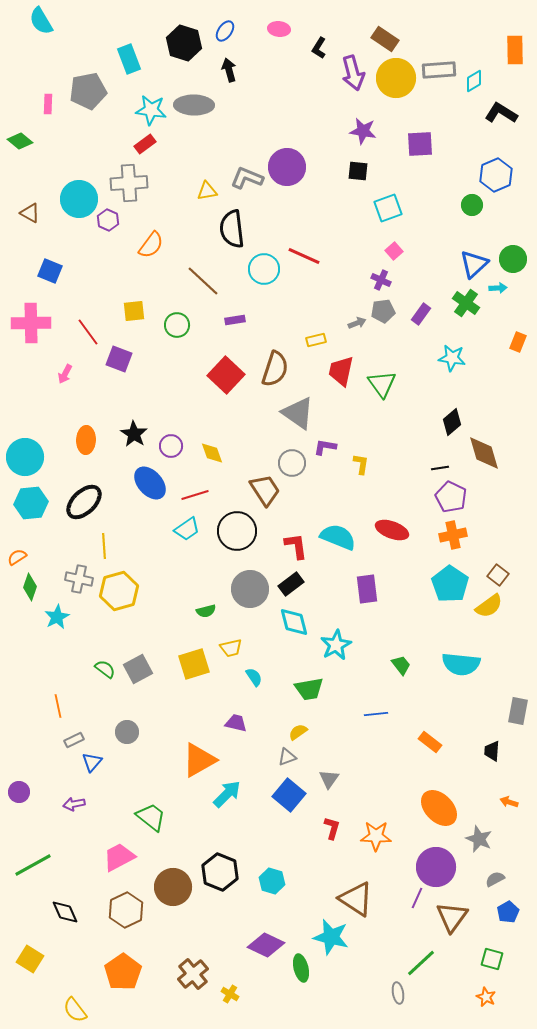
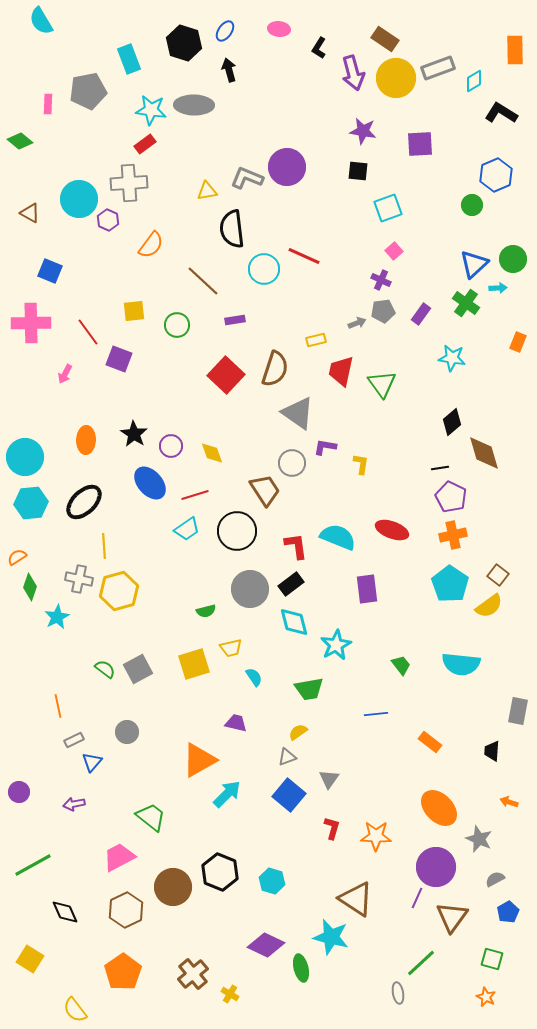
gray rectangle at (439, 70): moved 1 px left, 2 px up; rotated 16 degrees counterclockwise
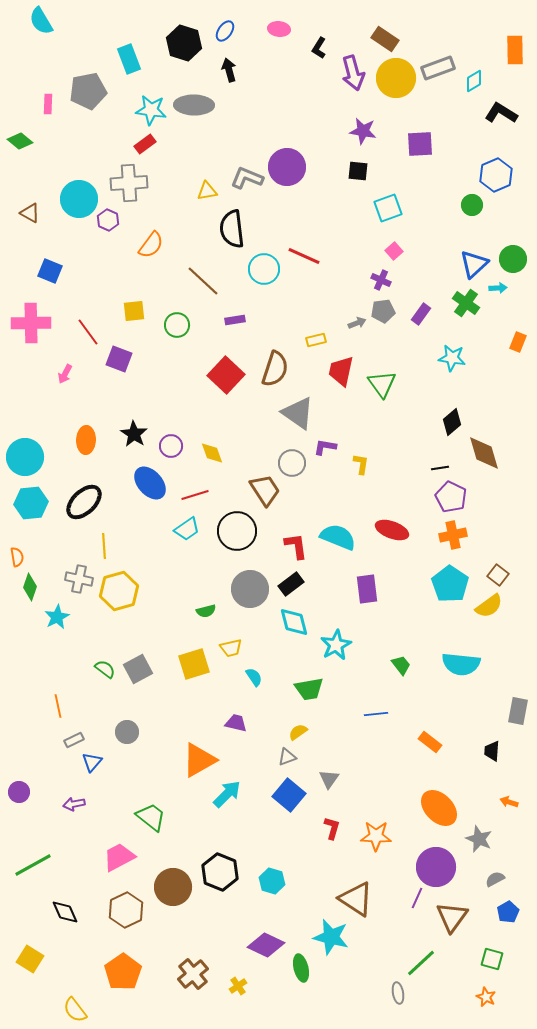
orange semicircle at (17, 557): rotated 114 degrees clockwise
yellow cross at (230, 994): moved 8 px right, 8 px up; rotated 24 degrees clockwise
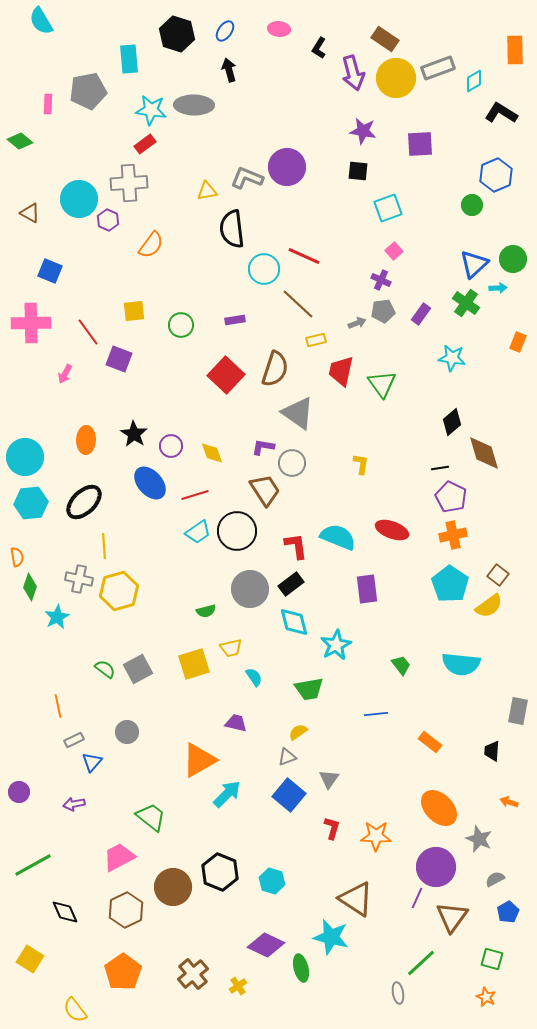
black hexagon at (184, 43): moved 7 px left, 9 px up
cyan rectangle at (129, 59): rotated 16 degrees clockwise
brown line at (203, 281): moved 95 px right, 23 px down
green circle at (177, 325): moved 4 px right
purple L-shape at (325, 447): moved 62 px left
cyan trapezoid at (187, 529): moved 11 px right, 3 px down
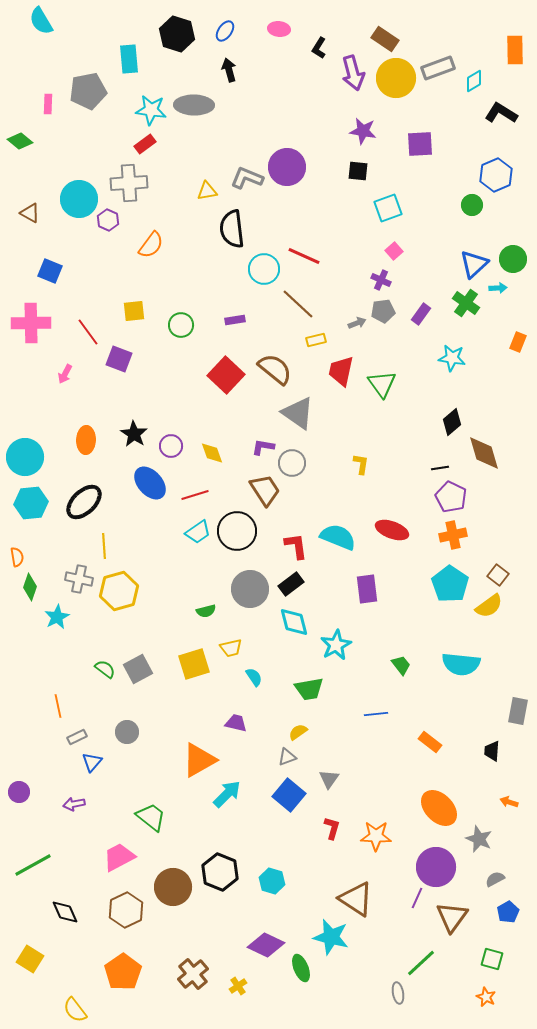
brown semicircle at (275, 369): rotated 69 degrees counterclockwise
gray rectangle at (74, 740): moved 3 px right, 3 px up
green ellipse at (301, 968): rotated 8 degrees counterclockwise
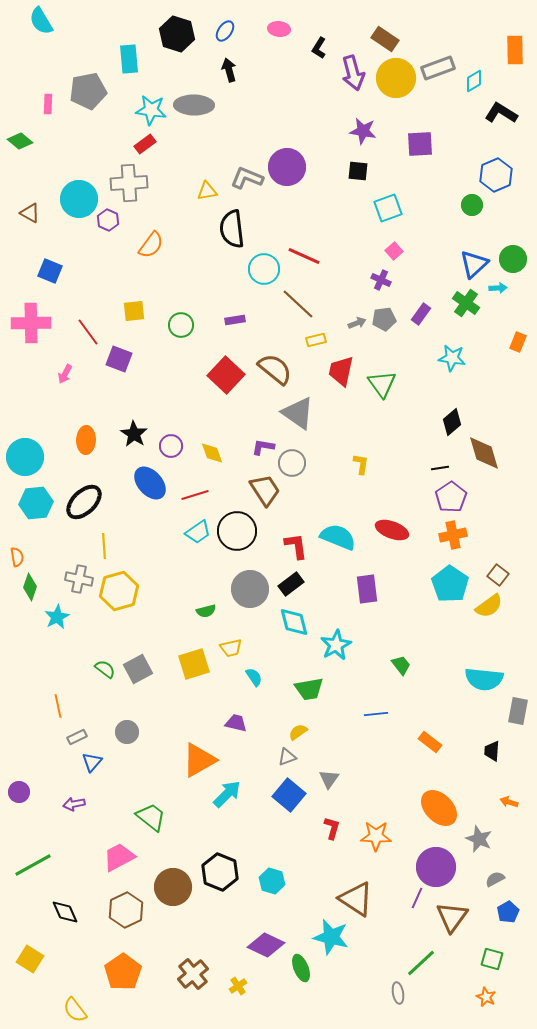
gray pentagon at (383, 311): moved 1 px right, 8 px down
purple pentagon at (451, 497): rotated 12 degrees clockwise
cyan hexagon at (31, 503): moved 5 px right
cyan semicircle at (461, 664): moved 23 px right, 15 px down
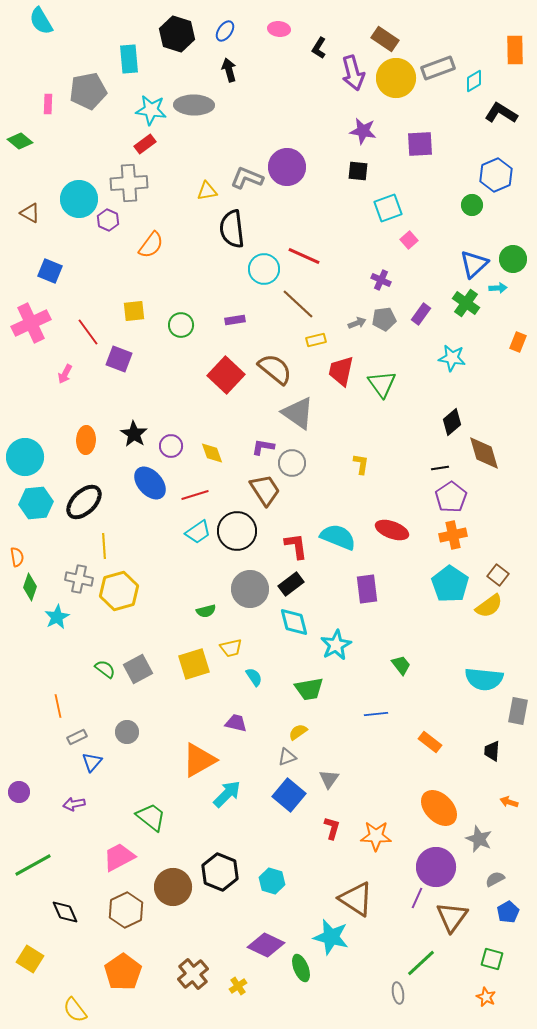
pink square at (394, 251): moved 15 px right, 11 px up
pink cross at (31, 323): rotated 24 degrees counterclockwise
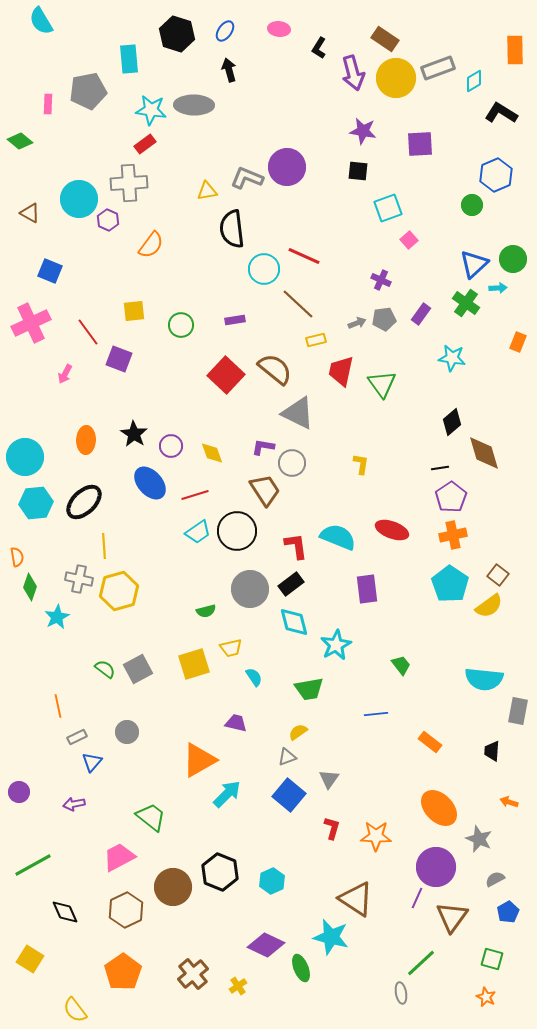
gray triangle at (298, 413): rotated 9 degrees counterclockwise
cyan hexagon at (272, 881): rotated 20 degrees clockwise
gray ellipse at (398, 993): moved 3 px right
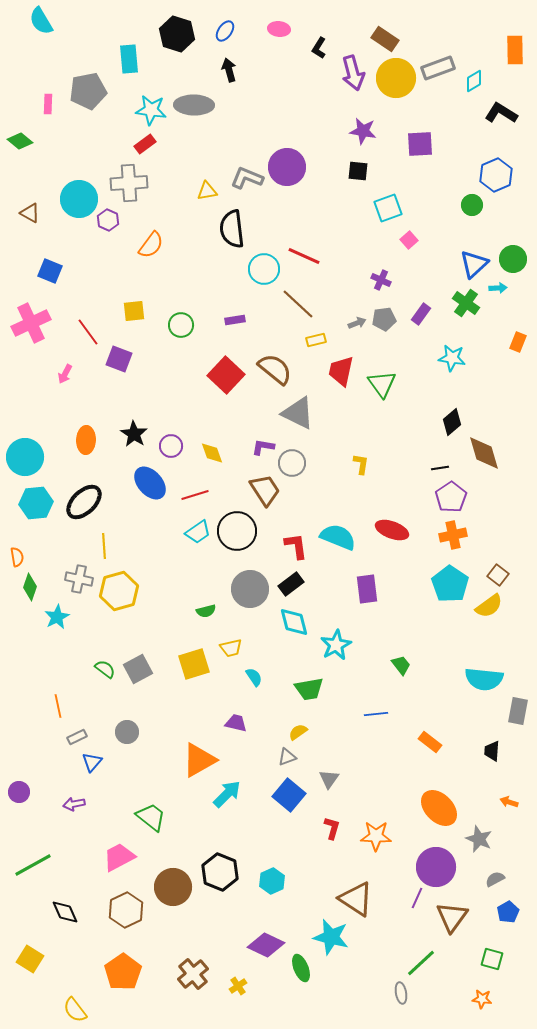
orange star at (486, 997): moved 4 px left, 2 px down; rotated 18 degrees counterclockwise
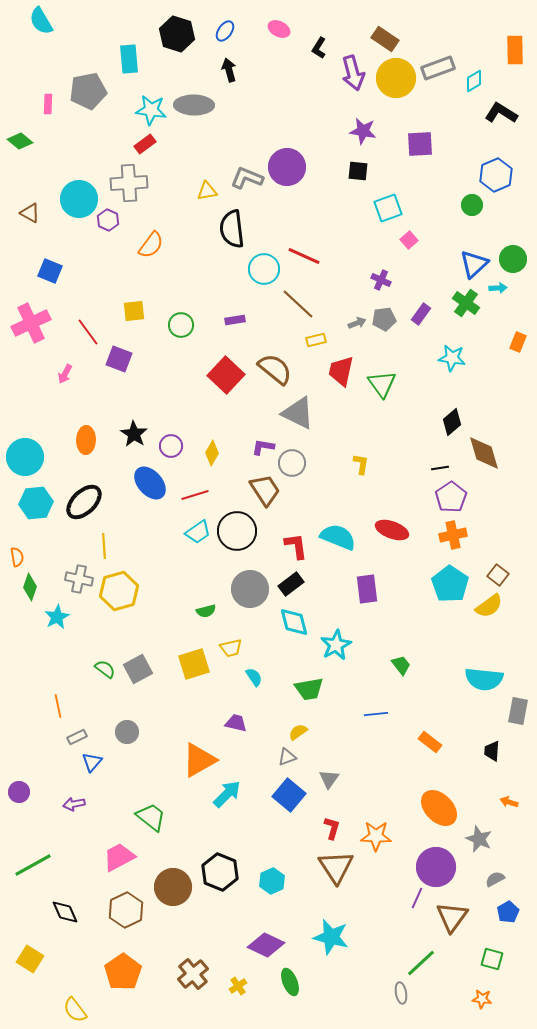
pink ellipse at (279, 29): rotated 20 degrees clockwise
yellow diamond at (212, 453): rotated 50 degrees clockwise
brown triangle at (356, 899): moved 20 px left, 32 px up; rotated 24 degrees clockwise
green ellipse at (301, 968): moved 11 px left, 14 px down
